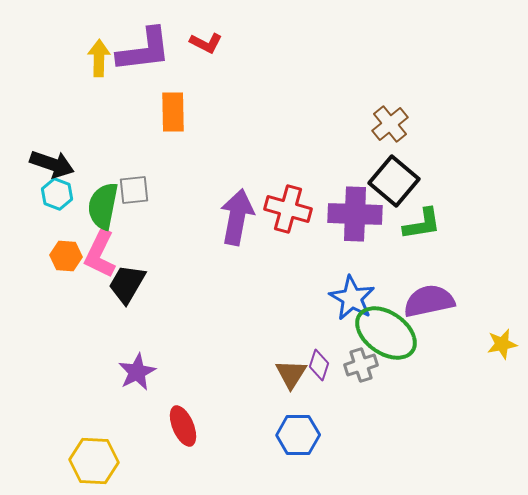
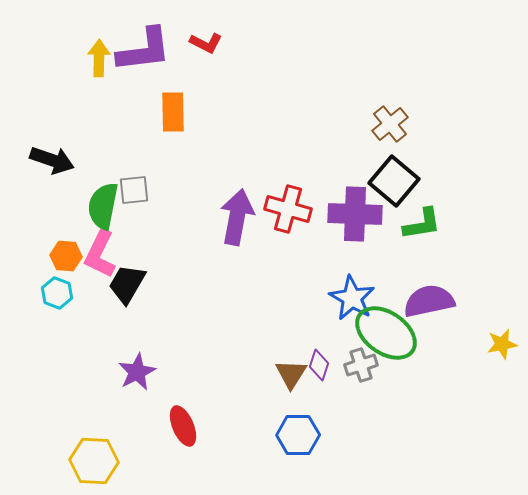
black arrow: moved 4 px up
cyan hexagon: moved 99 px down
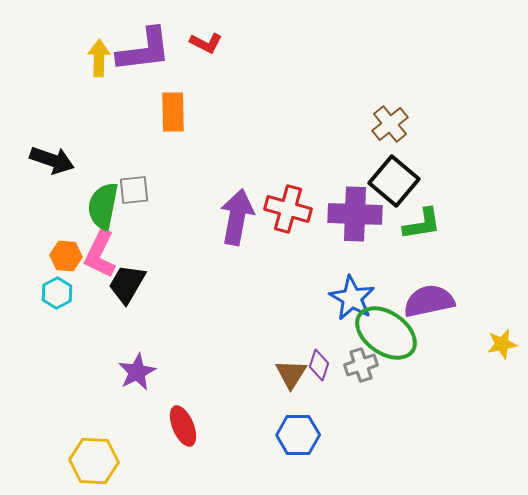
cyan hexagon: rotated 12 degrees clockwise
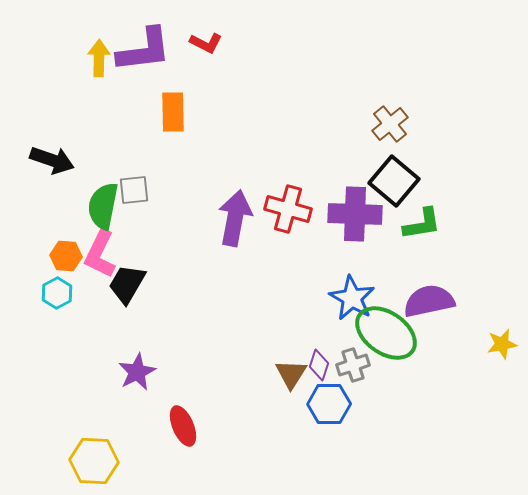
purple arrow: moved 2 px left, 1 px down
gray cross: moved 8 px left
blue hexagon: moved 31 px right, 31 px up
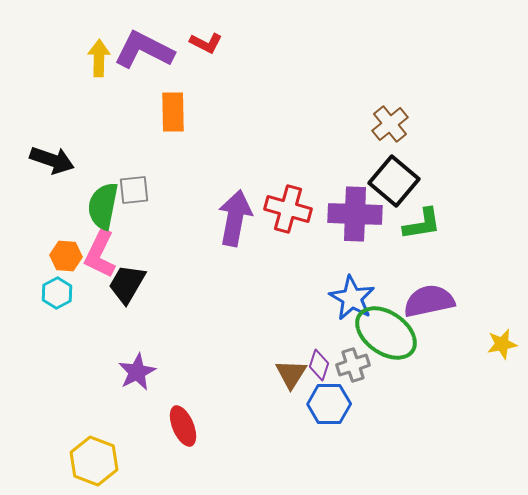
purple L-shape: rotated 146 degrees counterclockwise
yellow hexagon: rotated 18 degrees clockwise
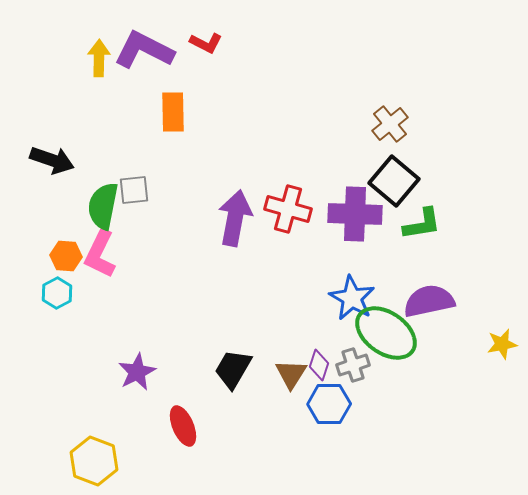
black trapezoid: moved 106 px right, 85 px down
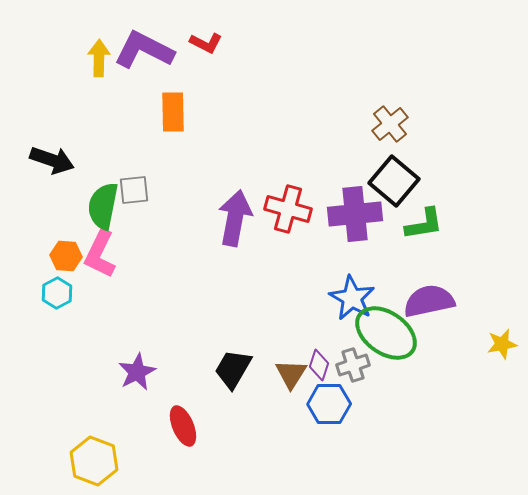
purple cross: rotated 8 degrees counterclockwise
green L-shape: moved 2 px right
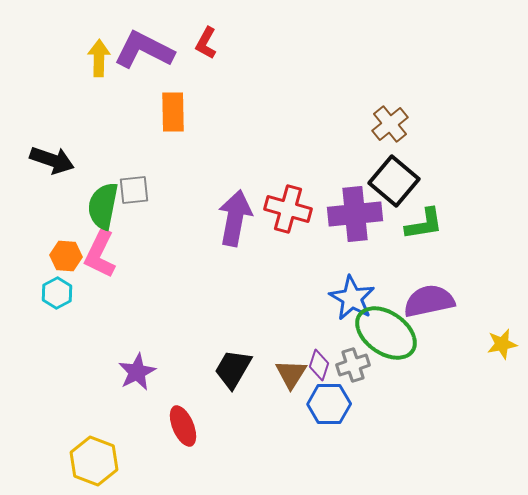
red L-shape: rotated 92 degrees clockwise
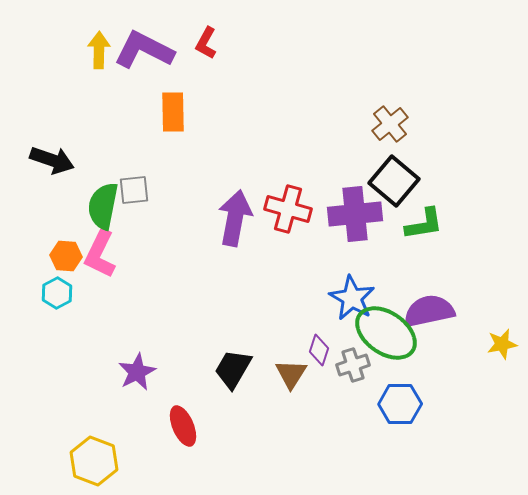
yellow arrow: moved 8 px up
purple semicircle: moved 10 px down
purple diamond: moved 15 px up
blue hexagon: moved 71 px right
